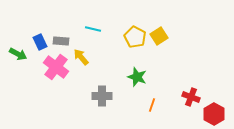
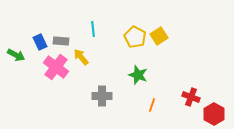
cyan line: rotated 70 degrees clockwise
green arrow: moved 2 px left, 1 px down
green star: moved 1 px right, 2 px up
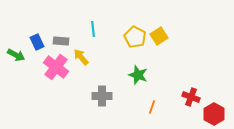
blue rectangle: moved 3 px left
orange line: moved 2 px down
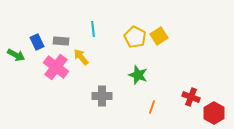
red hexagon: moved 1 px up
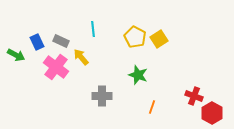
yellow square: moved 3 px down
gray rectangle: rotated 21 degrees clockwise
red cross: moved 3 px right, 1 px up
red hexagon: moved 2 px left
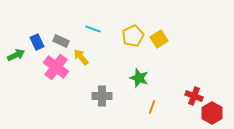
cyan line: rotated 63 degrees counterclockwise
yellow pentagon: moved 2 px left, 1 px up; rotated 20 degrees clockwise
green arrow: rotated 54 degrees counterclockwise
green star: moved 1 px right, 3 px down
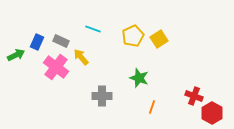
blue rectangle: rotated 49 degrees clockwise
